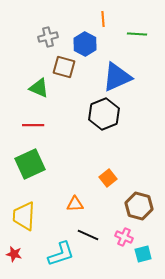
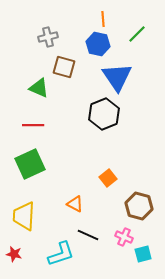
green line: rotated 48 degrees counterclockwise
blue hexagon: moved 13 px right; rotated 15 degrees counterclockwise
blue triangle: rotated 40 degrees counterclockwise
orange triangle: rotated 30 degrees clockwise
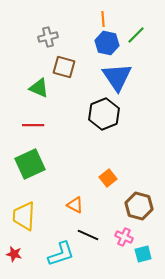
green line: moved 1 px left, 1 px down
blue hexagon: moved 9 px right, 1 px up
orange triangle: moved 1 px down
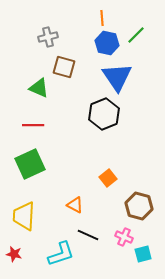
orange line: moved 1 px left, 1 px up
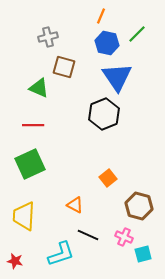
orange line: moved 1 px left, 2 px up; rotated 28 degrees clockwise
green line: moved 1 px right, 1 px up
red star: moved 1 px right, 7 px down
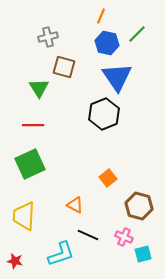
green triangle: rotated 35 degrees clockwise
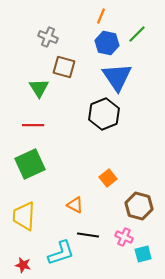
gray cross: rotated 36 degrees clockwise
black line: rotated 15 degrees counterclockwise
cyan L-shape: moved 1 px up
red star: moved 8 px right, 4 px down
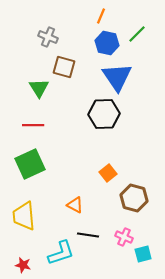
black hexagon: rotated 20 degrees clockwise
orange square: moved 5 px up
brown hexagon: moved 5 px left, 8 px up
yellow trapezoid: rotated 8 degrees counterclockwise
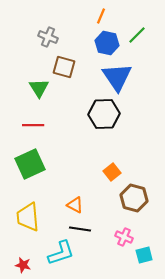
green line: moved 1 px down
orange square: moved 4 px right, 1 px up
yellow trapezoid: moved 4 px right, 1 px down
black line: moved 8 px left, 6 px up
cyan square: moved 1 px right, 1 px down
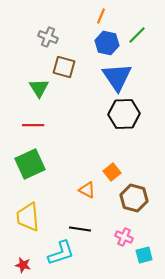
black hexagon: moved 20 px right
orange triangle: moved 12 px right, 15 px up
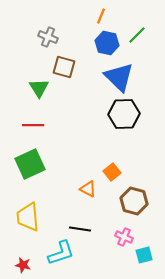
blue triangle: moved 2 px right; rotated 12 degrees counterclockwise
orange triangle: moved 1 px right, 1 px up
brown hexagon: moved 3 px down
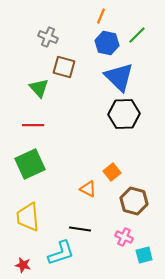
green triangle: rotated 10 degrees counterclockwise
